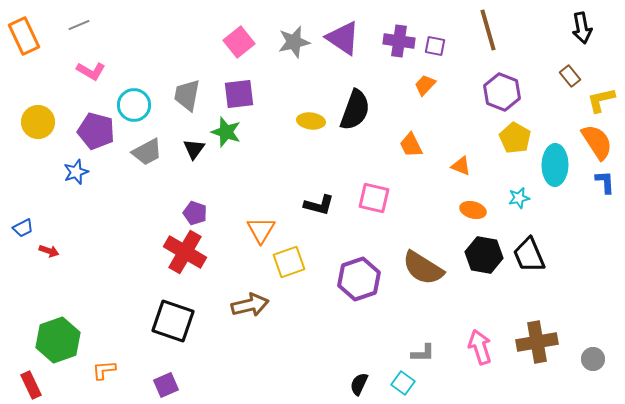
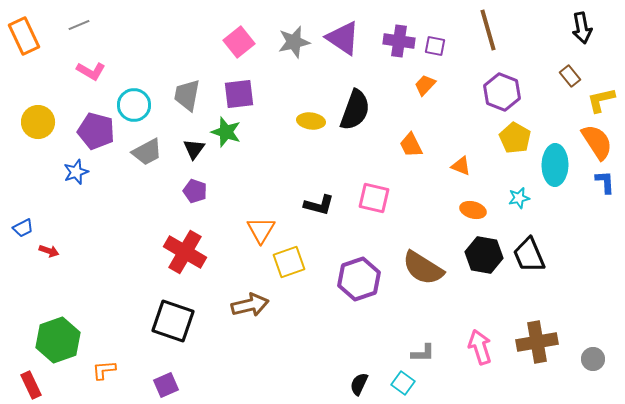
purple pentagon at (195, 213): moved 22 px up
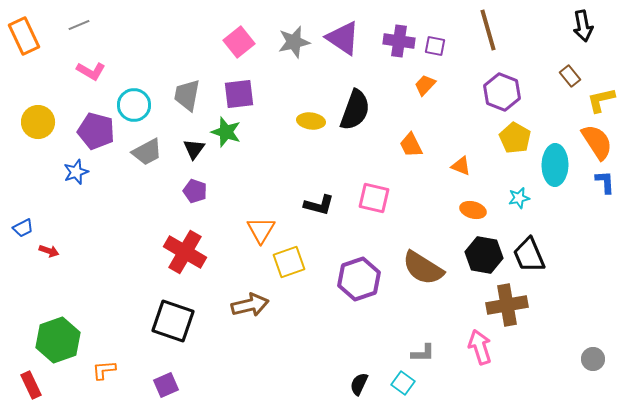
black arrow at (582, 28): moved 1 px right, 2 px up
brown cross at (537, 342): moved 30 px left, 37 px up
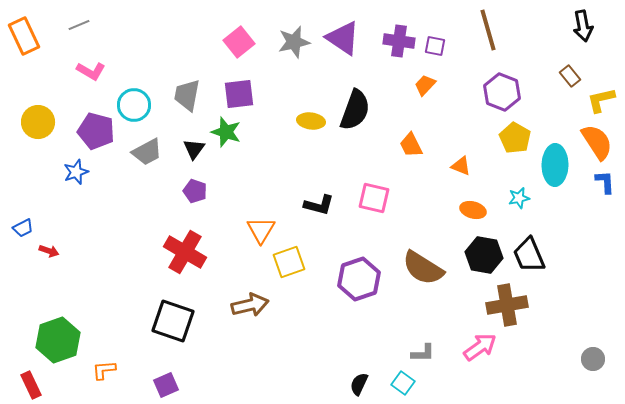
pink arrow at (480, 347): rotated 72 degrees clockwise
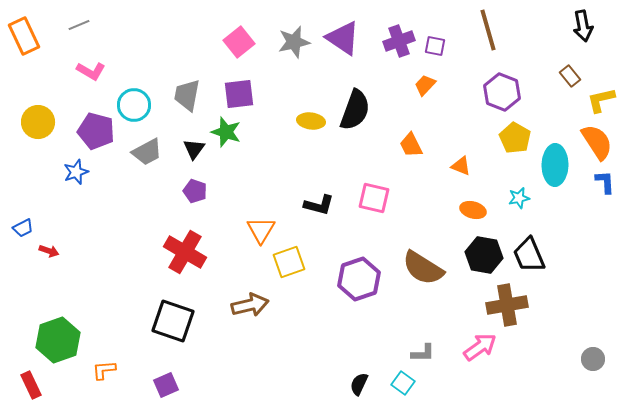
purple cross at (399, 41): rotated 28 degrees counterclockwise
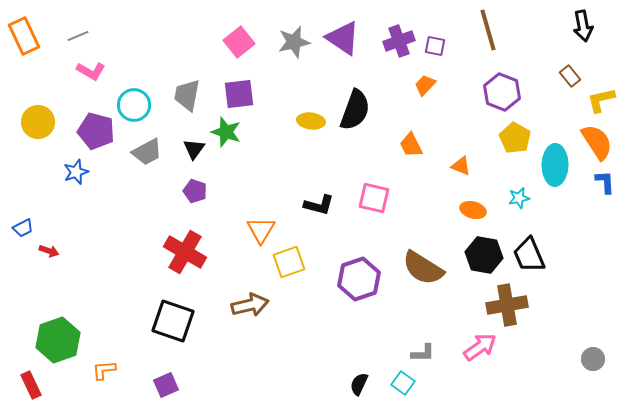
gray line at (79, 25): moved 1 px left, 11 px down
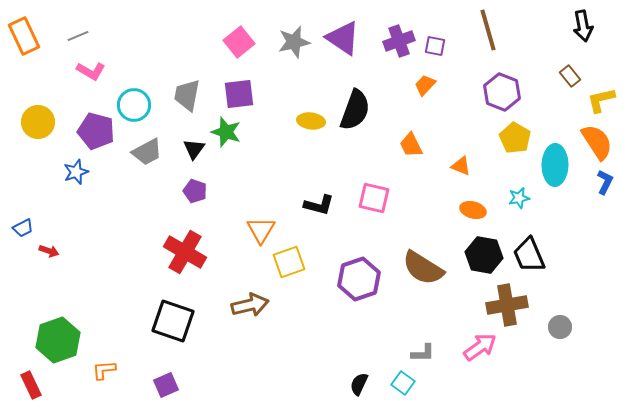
blue L-shape at (605, 182): rotated 30 degrees clockwise
gray circle at (593, 359): moved 33 px left, 32 px up
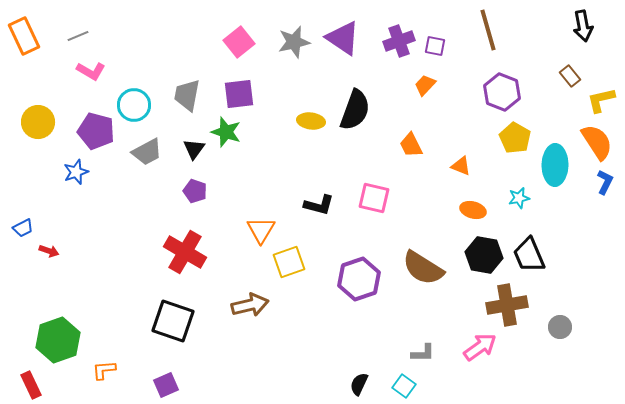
cyan square at (403, 383): moved 1 px right, 3 px down
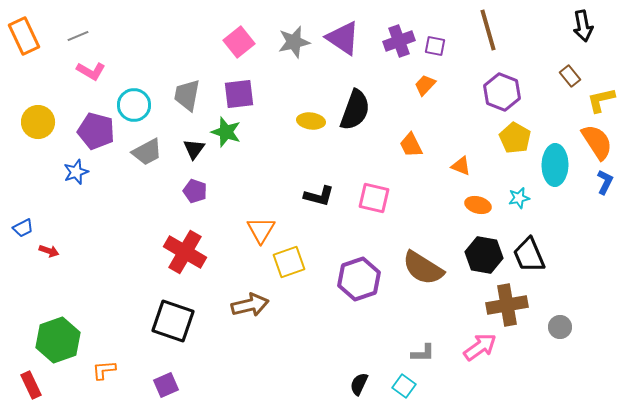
black L-shape at (319, 205): moved 9 px up
orange ellipse at (473, 210): moved 5 px right, 5 px up
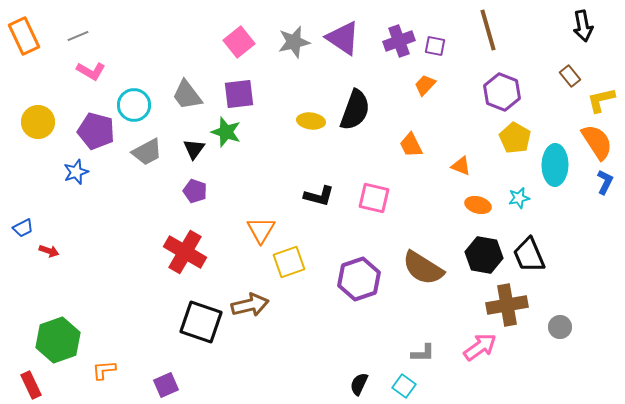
gray trapezoid at (187, 95): rotated 48 degrees counterclockwise
black square at (173, 321): moved 28 px right, 1 px down
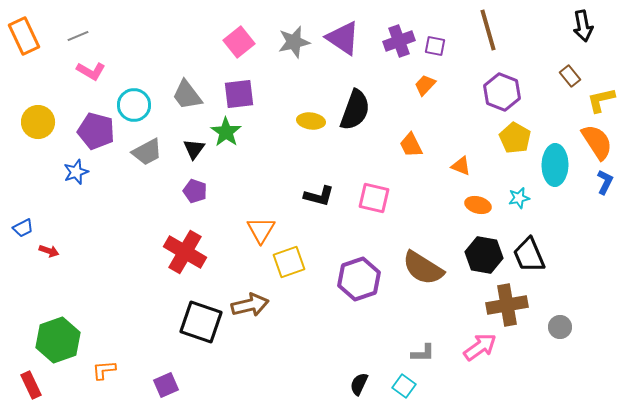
green star at (226, 132): rotated 16 degrees clockwise
